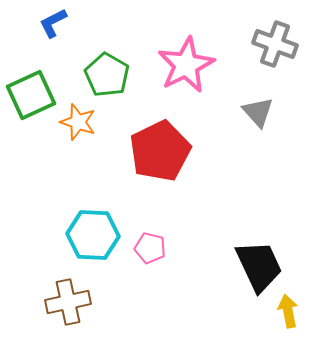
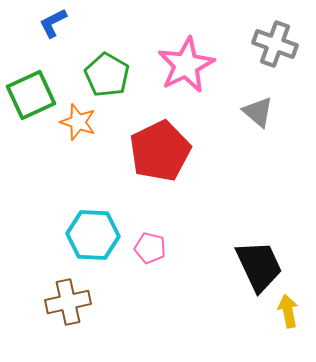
gray triangle: rotated 8 degrees counterclockwise
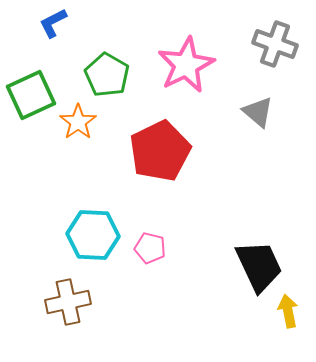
orange star: rotated 18 degrees clockwise
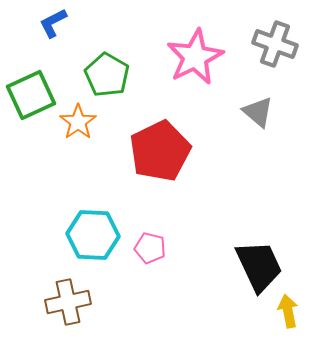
pink star: moved 9 px right, 8 px up
